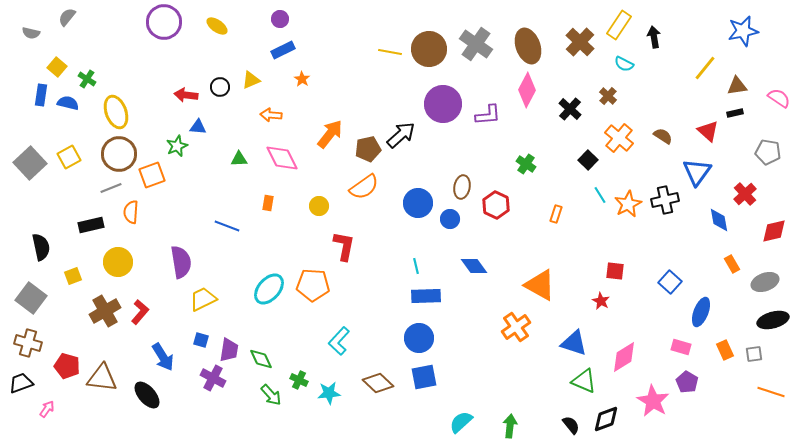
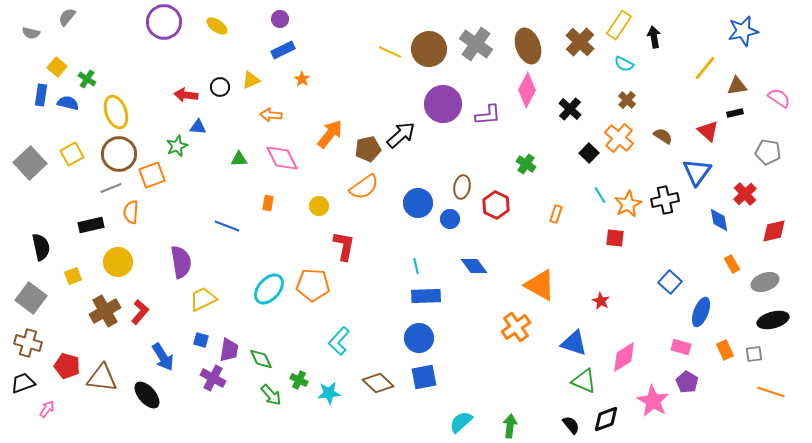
yellow line at (390, 52): rotated 15 degrees clockwise
brown cross at (608, 96): moved 19 px right, 4 px down
yellow square at (69, 157): moved 3 px right, 3 px up
black square at (588, 160): moved 1 px right, 7 px up
red square at (615, 271): moved 33 px up
black trapezoid at (21, 383): moved 2 px right
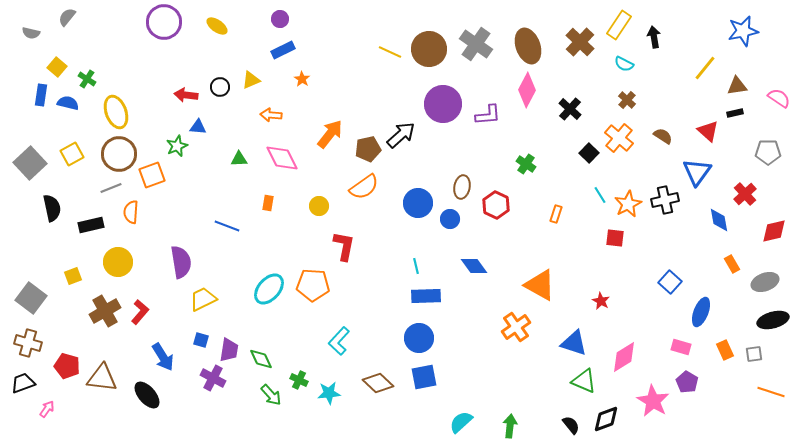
gray pentagon at (768, 152): rotated 10 degrees counterclockwise
black semicircle at (41, 247): moved 11 px right, 39 px up
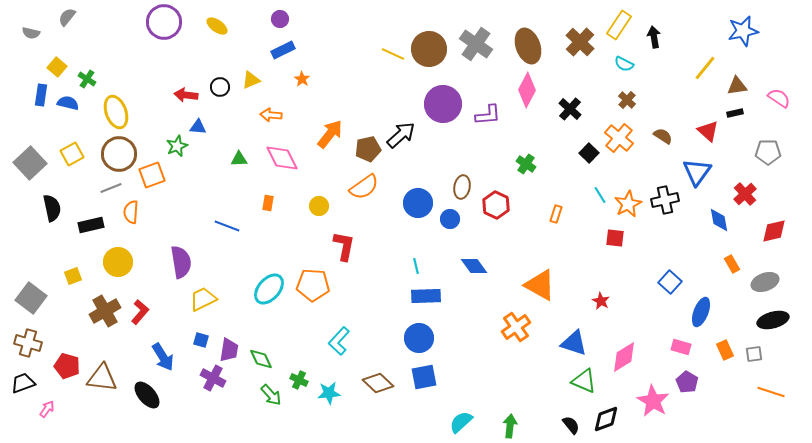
yellow line at (390, 52): moved 3 px right, 2 px down
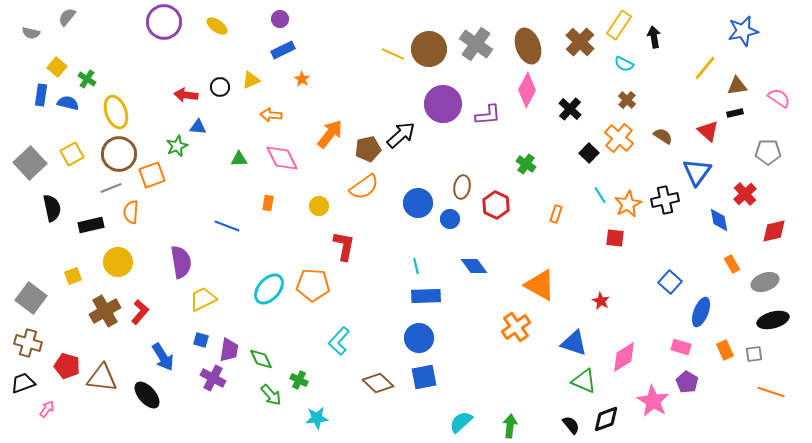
cyan star at (329, 393): moved 12 px left, 25 px down
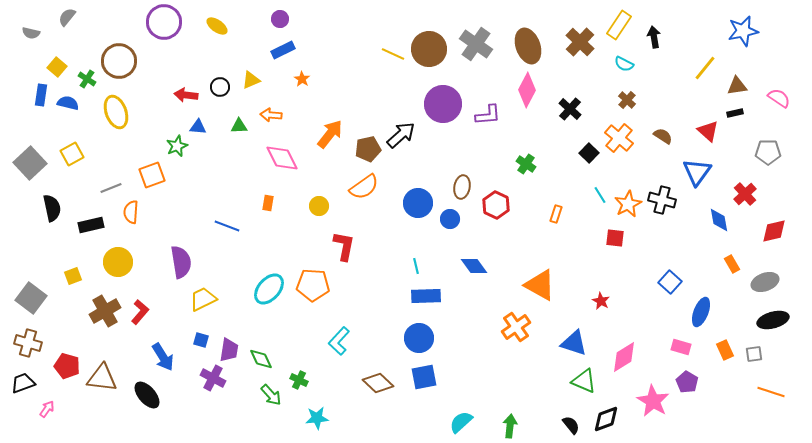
brown circle at (119, 154): moved 93 px up
green triangle at (239, 159): moved 33 px up
black cross at (665, 200): moved 3 px left; rotated 28 degrees clockwise
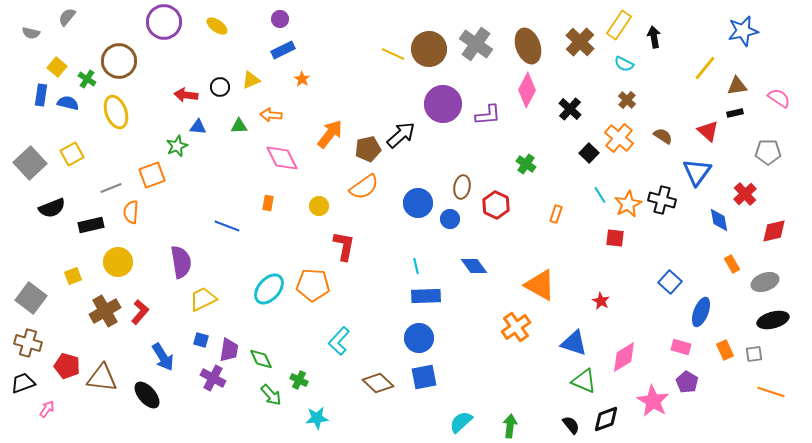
black semicircle at (52, 208): rotated 80 degrees clockwise
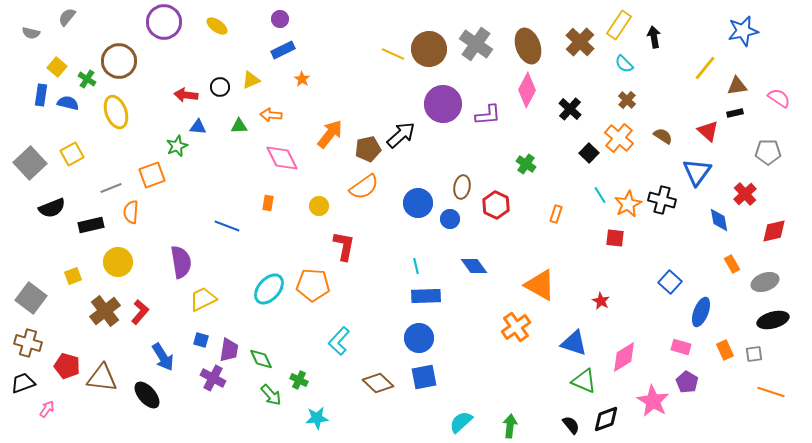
cyan semicircle at (624, 64): rotated 18 degrees clockwise
brown cross at (105, 311): rotated 8 degrees counterclockwise
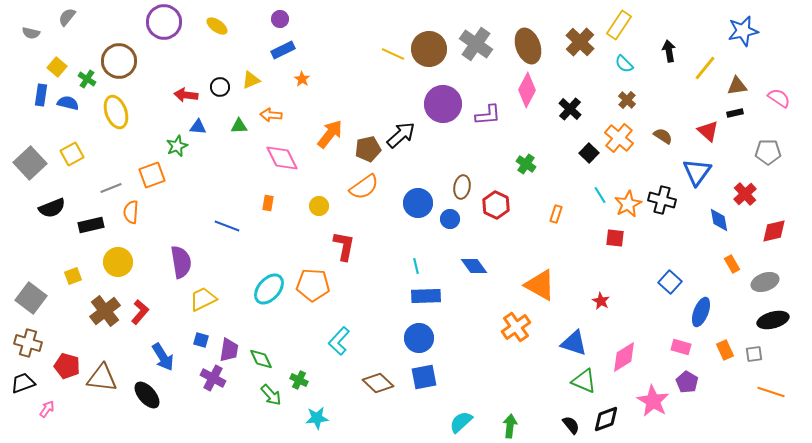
black arrow at (654, 37): moved 15 px right, 14 px down
